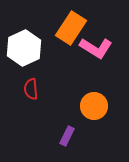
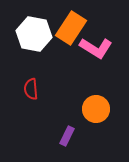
white hexagon: moved 10 px right, 14 px up; rotated 24 degrees counterclockwise
orange circle: moved 2 px right, 3 px down
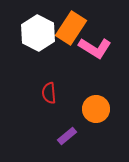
white hexagon: moved 4 px right, 1 px up; rotated 16 degrees clockwise
pink L-shape: moved 1 px left
red semicircle: moved 18 px right, 4 px down
purple rectangle: rotated 24 degrees clockwise
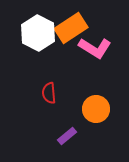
orange rectangle: rotated 24 degrees clockwise
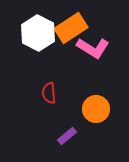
pink L-shape: moved 2 px left
